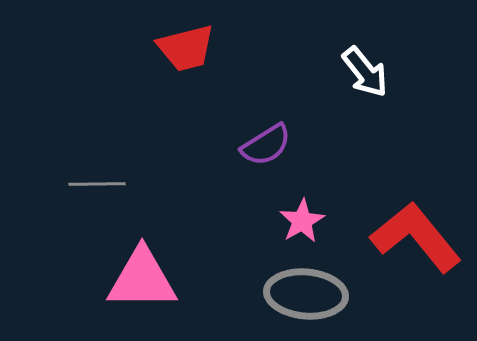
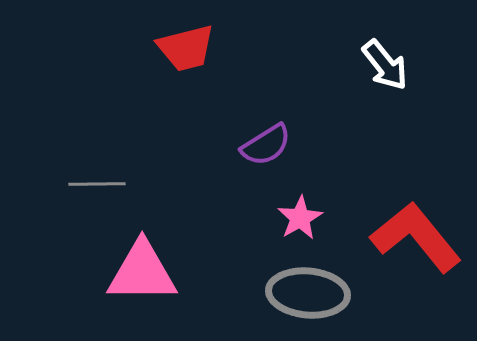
white arrow: moved 20 px right, 7 px up
pink star: moved 2 px left, 3 px up
pink triangle: moved 7 px up
gray ellipse: moved 2 px right, 1 px up
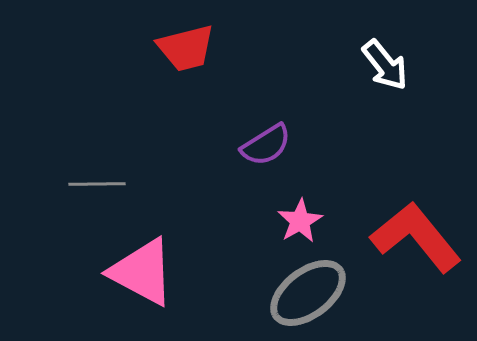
pink star: moved 3 px down
pink triangle: rotated 28 degrees clockwise
gray ellipse: rotated 42 degrees counterclockwise
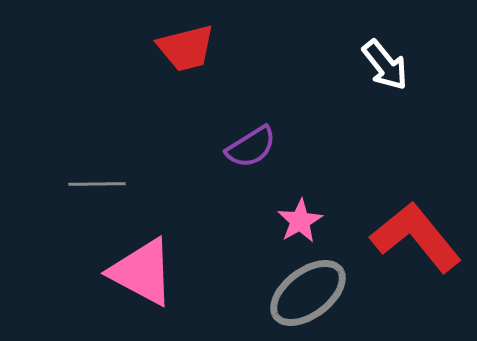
purple semicircle: moved 15 px left, 2 px down
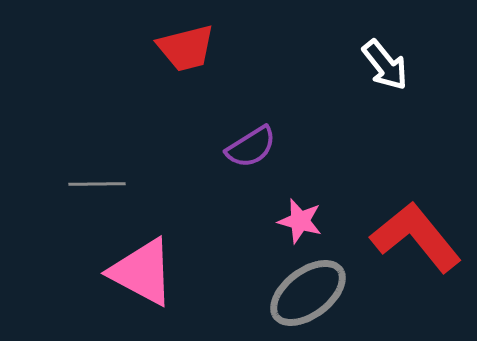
pink star: rotated 27 degrees counterclockwise
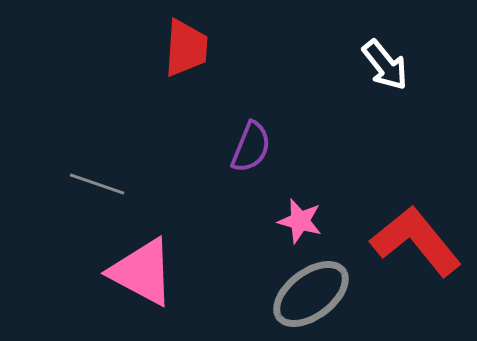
red trapezoid: rotated 72 degrees counterclockwise
purple semicircle: rotated 36 degrees counterclockwise
gray line: rotated 20 degrees clockwise
red L-shape: moved 4 px down
gray ellipse: moved 3 px right, 1 px down
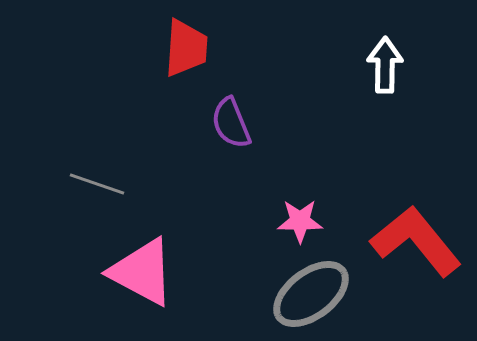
white arrow: rotated 140 degrees counterclockwise
purple semicircle: moved 20 px left, 24 px up; rotated 136 degrees clockwise
pink star: rotated 15 degrees counterclockwise
